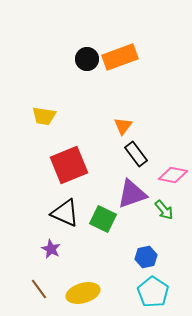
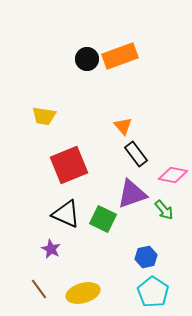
orange rectangle: moved 1 px up
orange triangle: rotated 18 degrees counterclockwise
black triangle: moved 1 px right, 1 px down
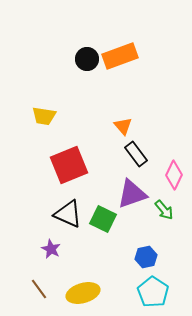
pink diamond: moved 1 px right; rotated 76 degrees counterclockwise
black triangle: moved 2 px right
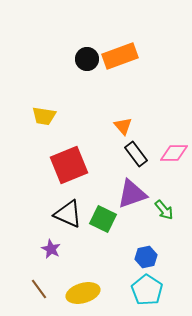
pink diamond: moved 22 px up; rotated 64 degrees clockwise
cyan pentagon: moved 6 px left, 2 px up
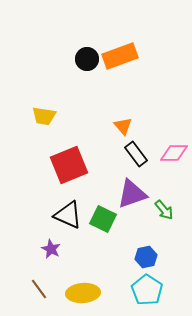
black triangle: moved 1 px down
yellow ellipse: rotated 12 degrees clockwise
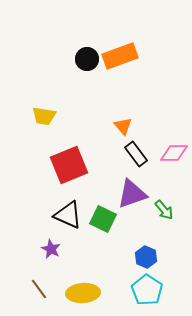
blue hexagon: rotated 25 degrees counterclockwise
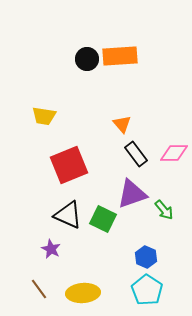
orange rectangle: rotated 16 degrees clockwise
orange triangle: moved 1 px left, 2 px up
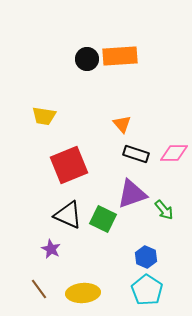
black rectangle: rotated 35 degrees counterclockwise
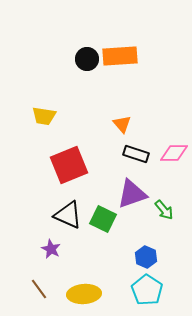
yellow ellipse: moved 1 px right, 1 px down
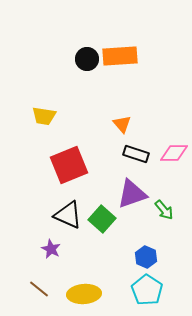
green square: moved 1 px left; rotated 16 degrees clockwise
brown line: rotated 15 degrees counterclockwise
